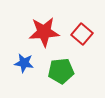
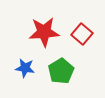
blue star: moved 1 px right, 5 px down
green pentagon: rotated 25 degrees counterclockwise
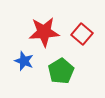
blue star: moved 1 px left, 7 px up; rotated 12 degrees clockwise
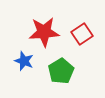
red square: rotated 15 degrees clockwise
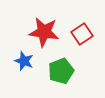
red star: rotated 12 degrees clockwise
green pentagon: rotated 10 degrees clockwise
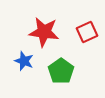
red square: moved 5 px right, 2 px up; rotated 10 degrees clockwise
green pentagon: rotated 15 degrees counterclockwise
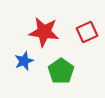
blue star: rotated 30 degrees clockwise
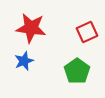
red star: moved 13 px left, 4 px up
green pentagon: moved 16 px right
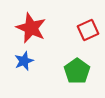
red star: rotated 16 degrees clockwise
red square: moved 1 px right, 2 px up
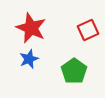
blue star: moved 5 px right, 2 px up
green pentagon: moved 3 px left
